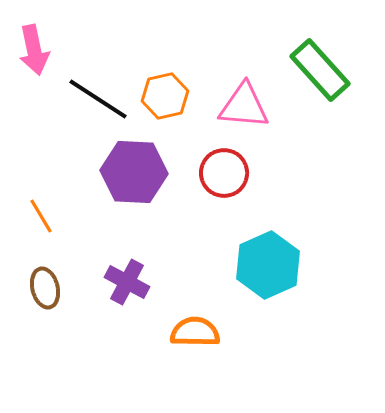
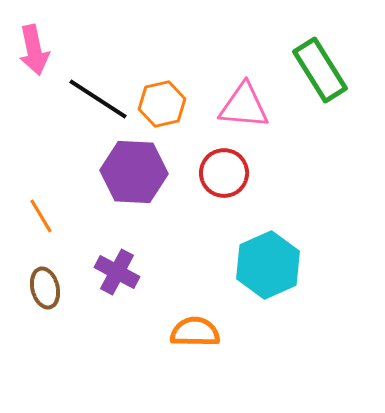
green rectangle: rotated 10 degrees clockwise
orange hexagon: moved 3 px left, 8 px down
purple cross: moved 10 px left, 10 px up
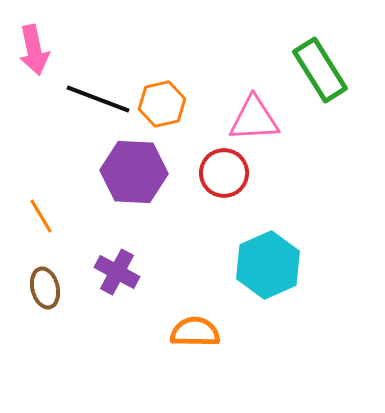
black line: rotated 12 degrees counterclockwise
pink triangle: moved 10 px right, 13 px down; rotated 8 degrees counterclockwise
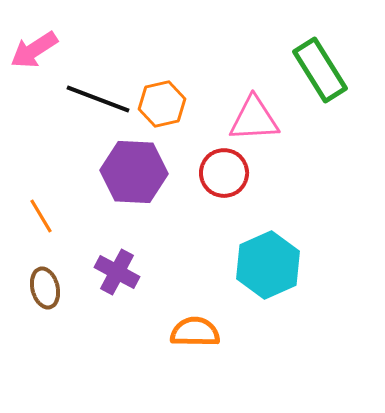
pink arrow: rotated 69 degrees clockwise
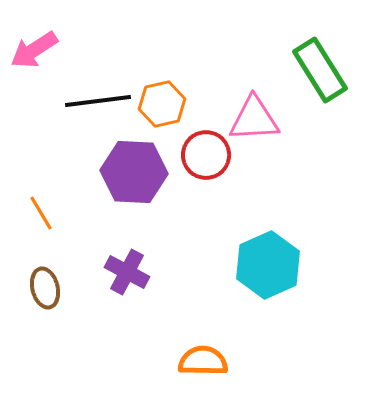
black line: moved 2 px down; rotated 28 degrees counterclockwise
red circle: moved 18 px left, 18 px up
orange line: moved 3 px up
purple cross: moved 10 px right
orange semicircle: moved 8 px right, 29 px down
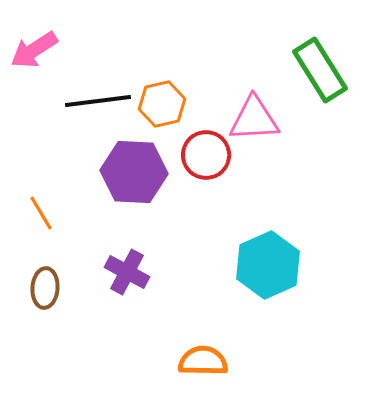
brown ellipse: rotated 18 degrees clockwise
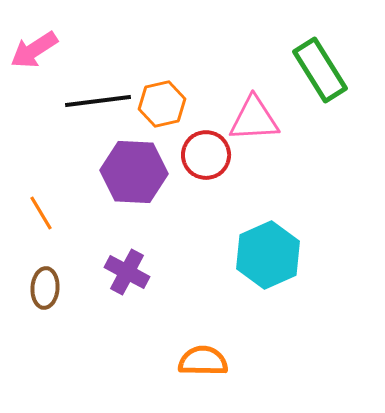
cyan hexagon: moved 10 px up
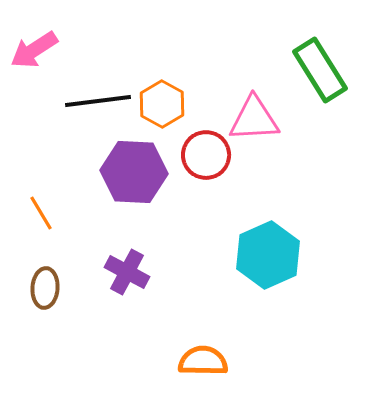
orange hexagon: rotated 18 degrees counterclockwise
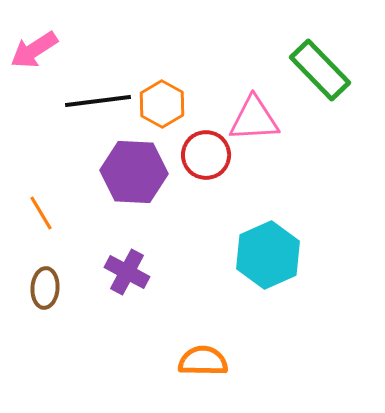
green rectangle: rotated 12 degrees counterclockwise
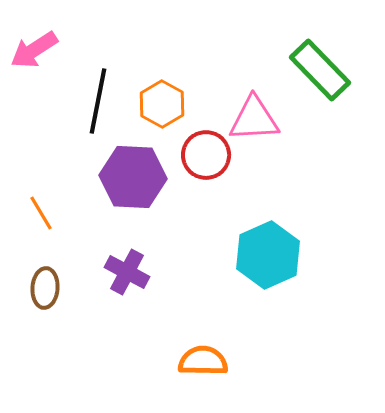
black line: rotated 72 degrees counterclockwise
purple hexagon: moved 1 px left, 5 px down
